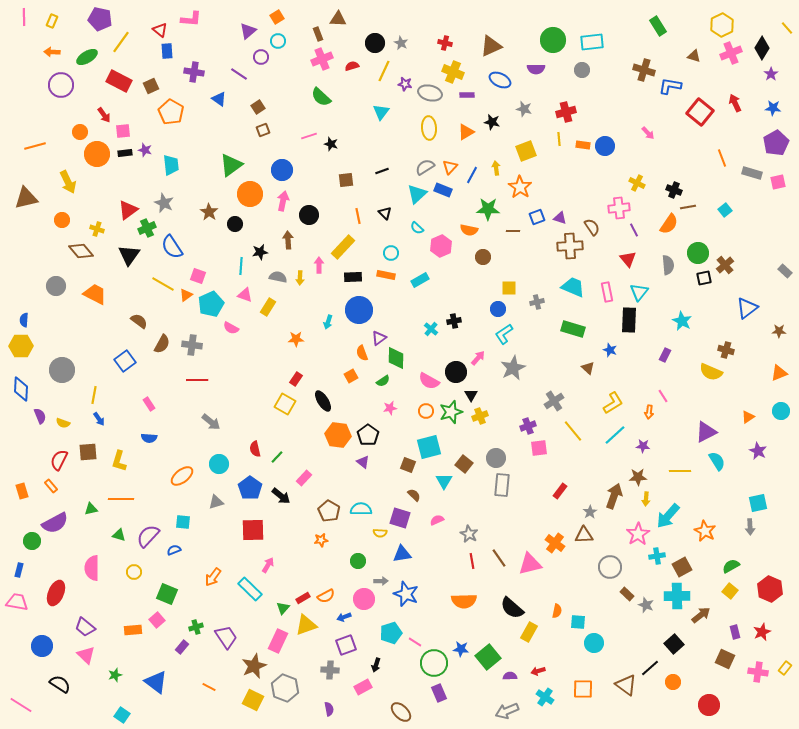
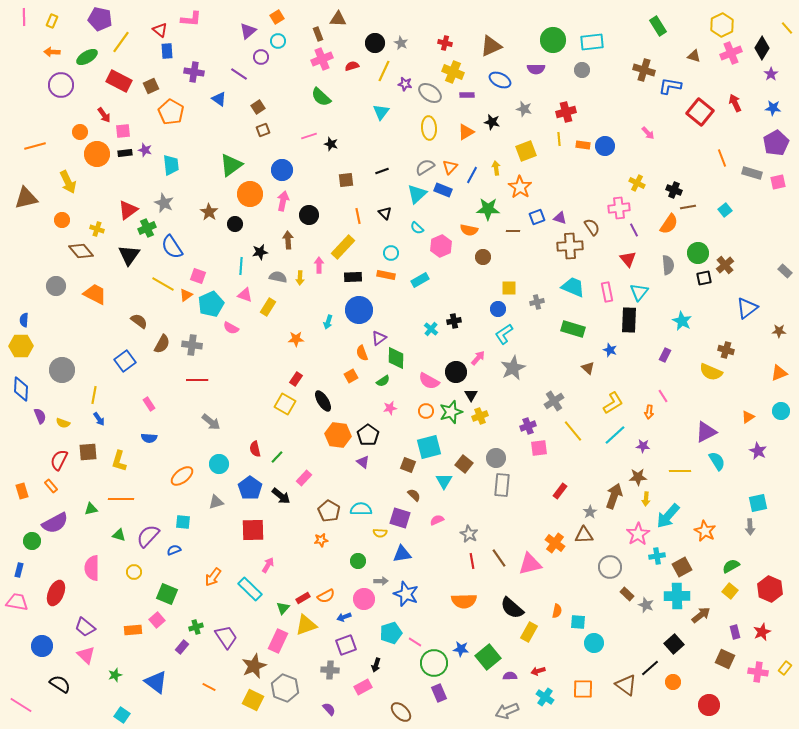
gray ellipse at (430, 93): rotated 20 degrees clockwise
purple semicircle at (329, 709): rotated 32 degrees counterclockwise
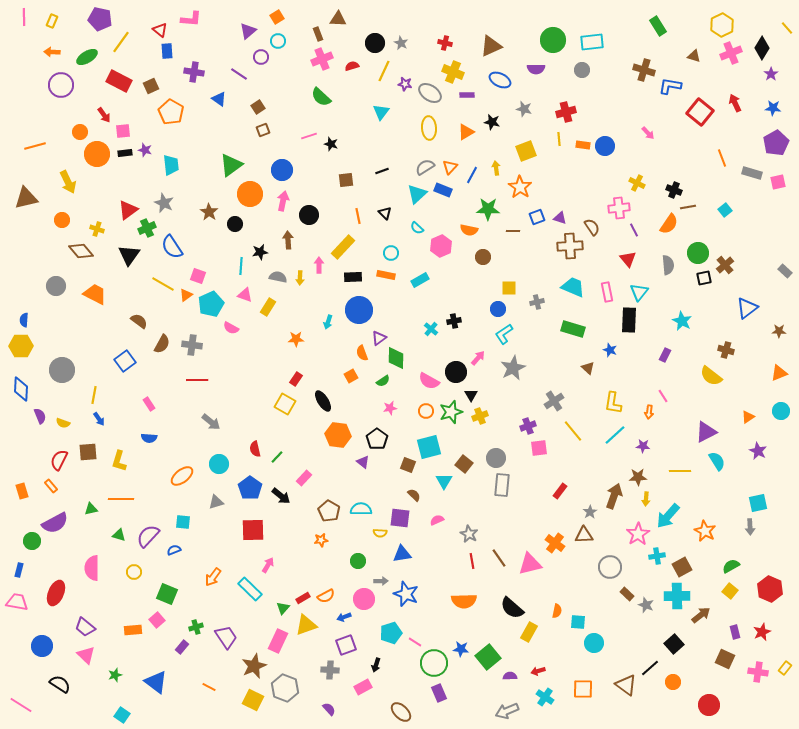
yellow semicircle at (711, 372): moved 4 px down; rotated 15 degrees clockwise
yellow L-shape at (613, 403): rotated 130 degrees clockwise
black pentagon at (368, 435): moved 9 px right, 4 px down
purple square at (400, 518): rotated 10 degrees counterclockwise
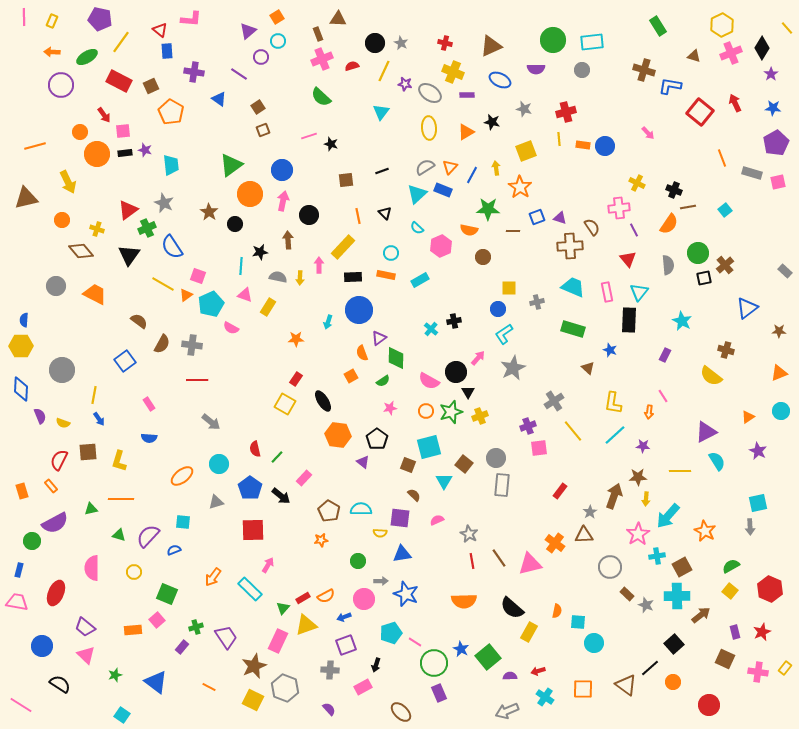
black triangle at (471, 395): moved 3 px left, 3 px up
blue star at (461, 649): rotated 21 degrees clockwise
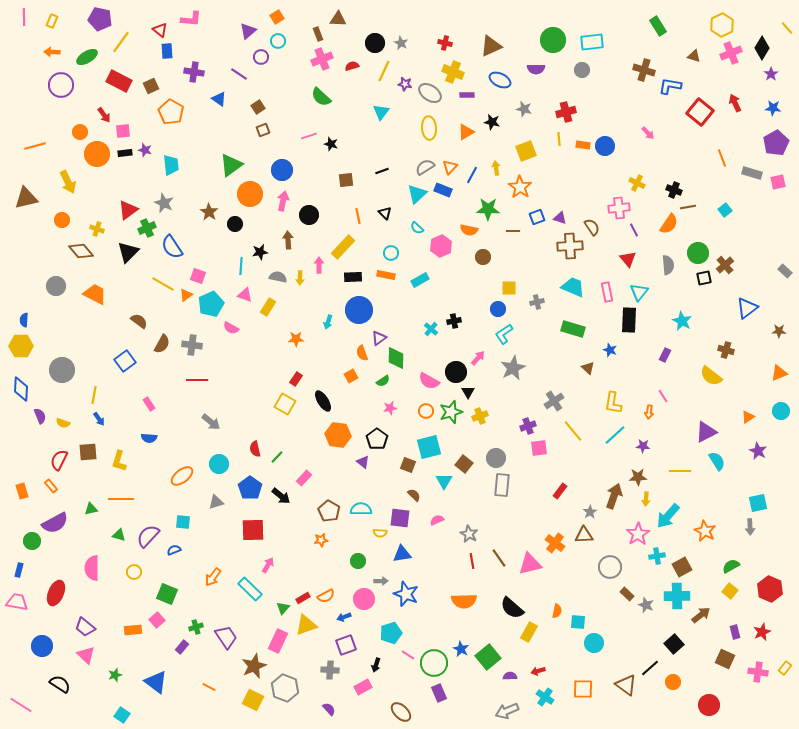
black triangle at (129, 255): moved 1 px left, 3 px up; rotated 10 degrees clockwise
pink line at (415, 642): moved 7 px left, 13 px down
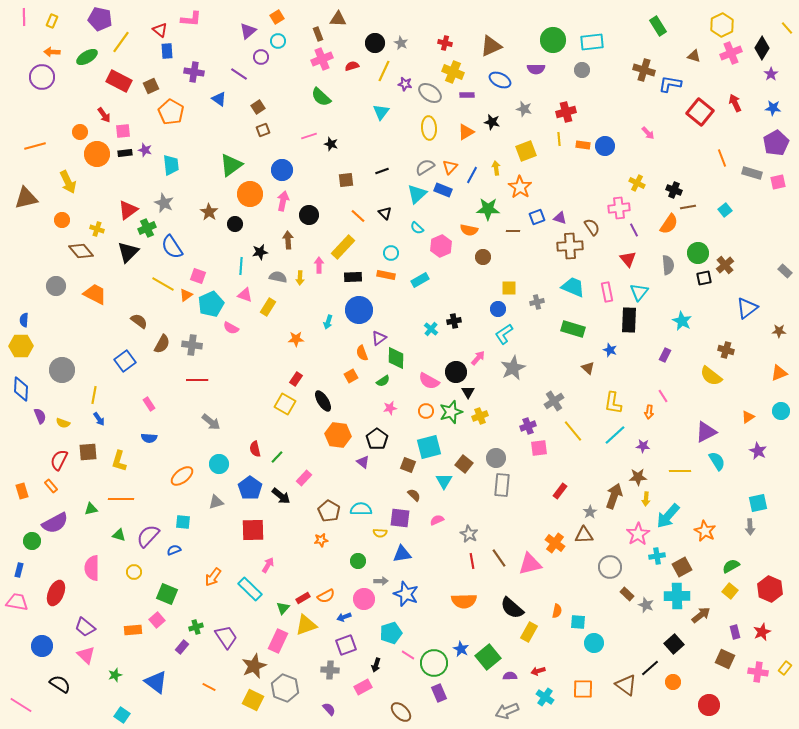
purple circle at (61, 85): moved 19 px left, 8 px up
blue L-shape at (670, 86): moved 2 px up
orange line at (358, 216): rotated 35 degrees counterclockwise
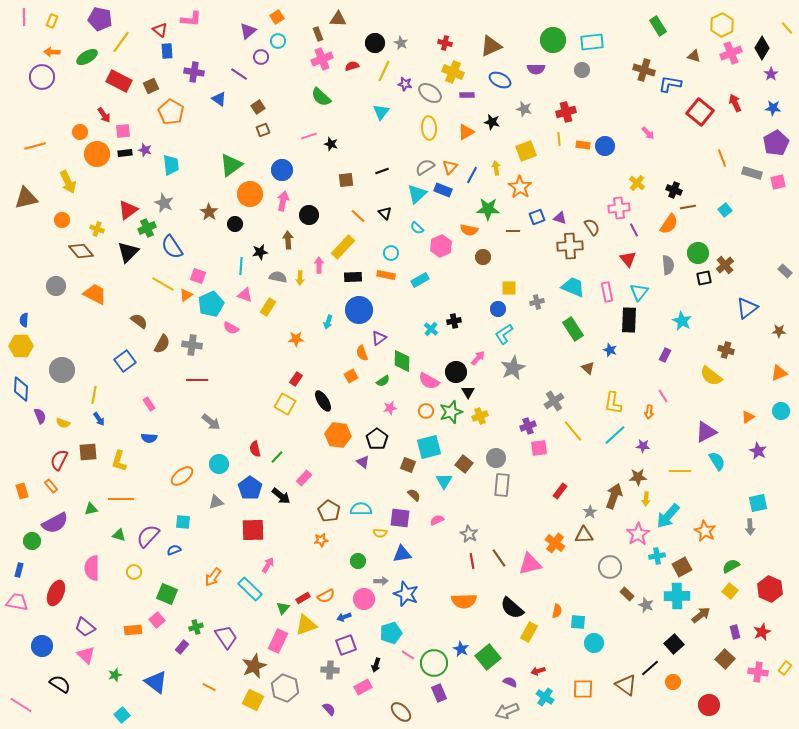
yellow cross at (637, 183): rotated 14 degrees clockwise
green rectangle at (573, 329): rotated 40 degrees clockwise
green diamond at (396, 358): moved 6 px right, 3 px down
brown square at (725, 659): rotated 18 degrees clockwise
purple semicircle at (510, 676): moved 6 px down; rotated 24 degrees clockwise
cyan square at (122, 715): rotated 14 degrees clockwise
